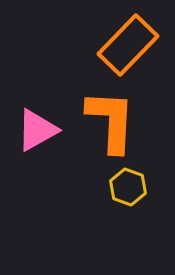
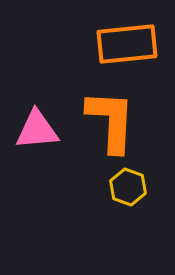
orange rectangle: moved 1 px left, 1 px up; rotated 40 degrees clockwise
pink triangle: rotated 24 degrees clockwise
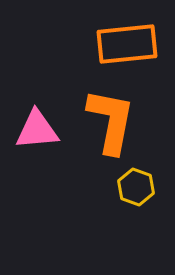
orange L-shape: rotated 8 degrees clockwise
yellow hexagon: moved 8 px right
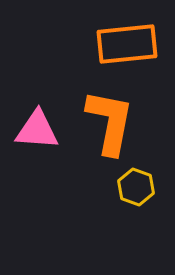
orange L-shape: moved 1 px left, 1 px down
pink triangle: rotated 9 degrees clockwise
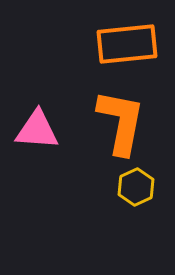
orange L-shape: moved 11 px right
yellow hexagon: rotated 15 degrees clockwise
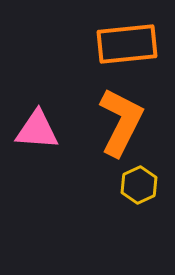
orange L-shape: rotated 16 degrees clockwise
yellow hexagon: moved 3 px right, 2 px up
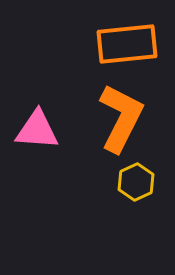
orange L-shape: moved 4 px up
yellow hexagon: moved 3 px left, 3 px up
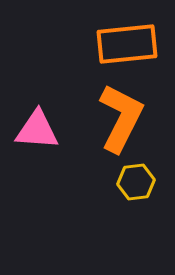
yellow hexagon: rotated 18 degrees clockwise
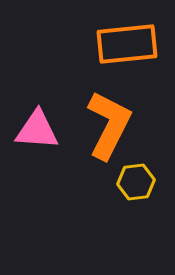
orange L-shape: moved 12 px left, 7 px down
